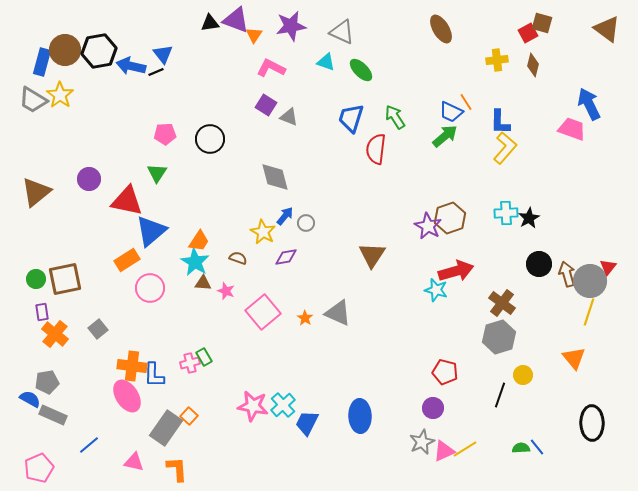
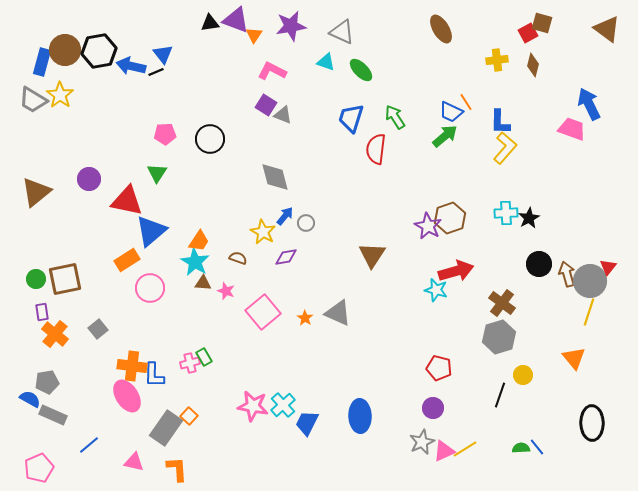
pink L-shape at (271, 68): moved 1 px right, 3 px down
gray triangle at (289, 117): moved 6 px left, 2 px up
red pentagon at (445, 372): moved 6 px left, 4 px up
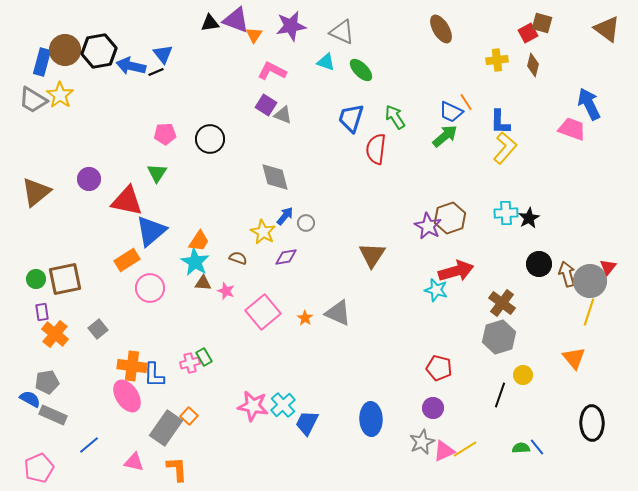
blue ellipse at (360, 416): moved 11 px right, 3 px down
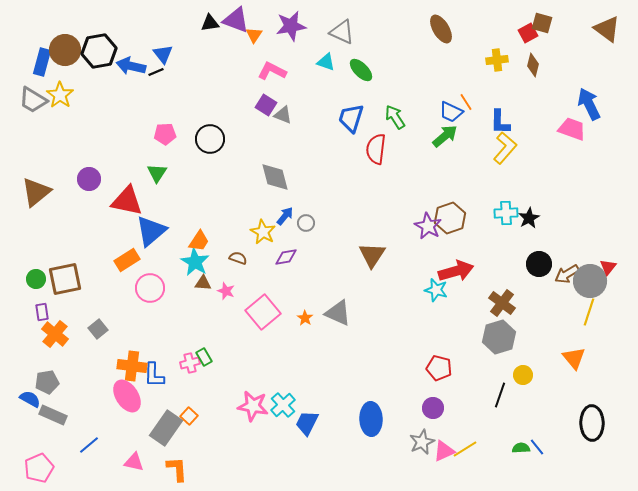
brown arrow at (567, 274): rotated 105 degrees counterclockwise
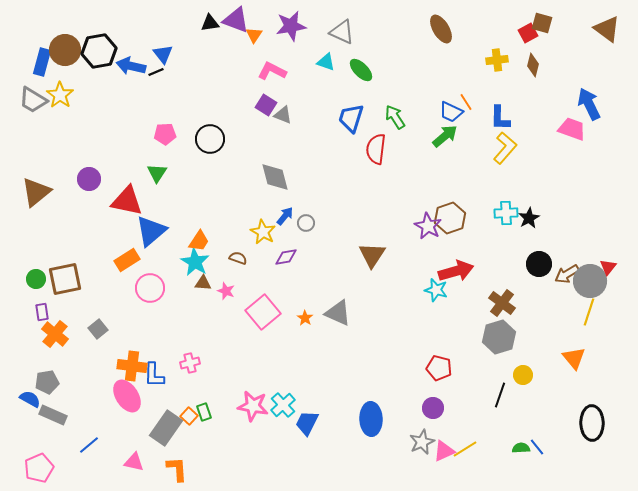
blue L-shape at (500, 122): moved 4 px up
green rectangle at (204, 357): moved 55 px down; rotated 12 degrees clockwise
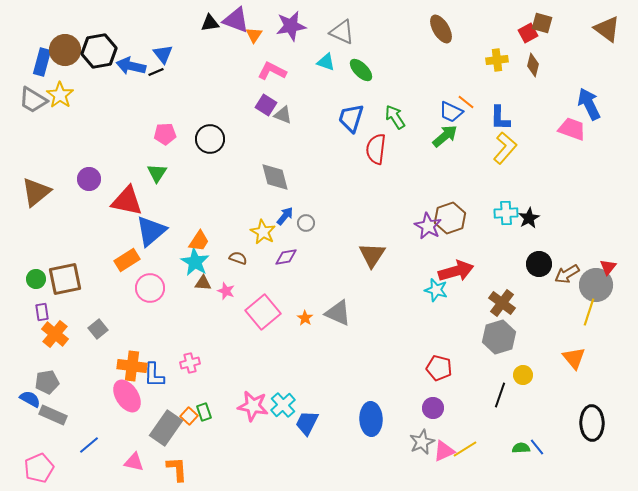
orange line at (466, 102): rotated 18 degrees counterclockwise
gray circle at (590, 281): moved 6 px right, 4 px down
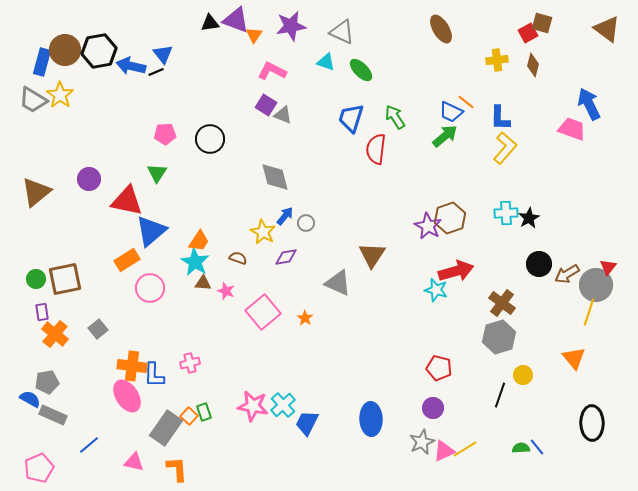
gray triangle at (338, 313): moved 30 px up
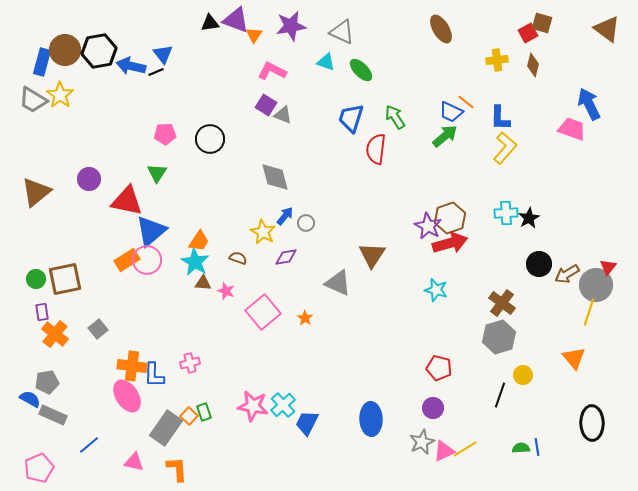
red arrow at (456, 271): moved 6 px left, 28 px up
pink circle at (150, 288): moved 3 px left, 28 px up
blue line at (537, 447): rotated 30 degrees clockwise
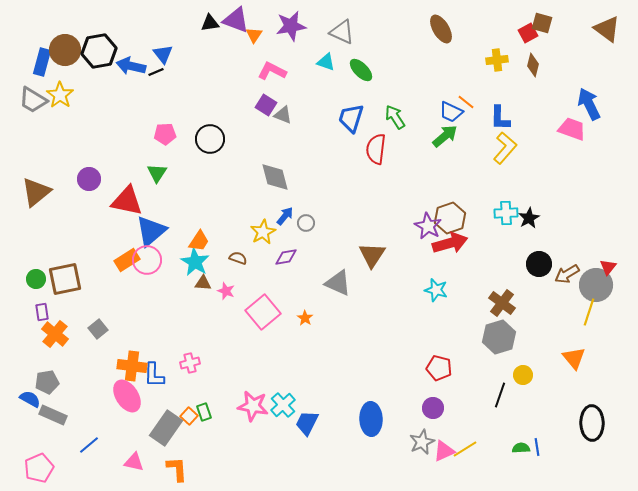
yellow star at (263, 232): rotated 15 degrees clockwise
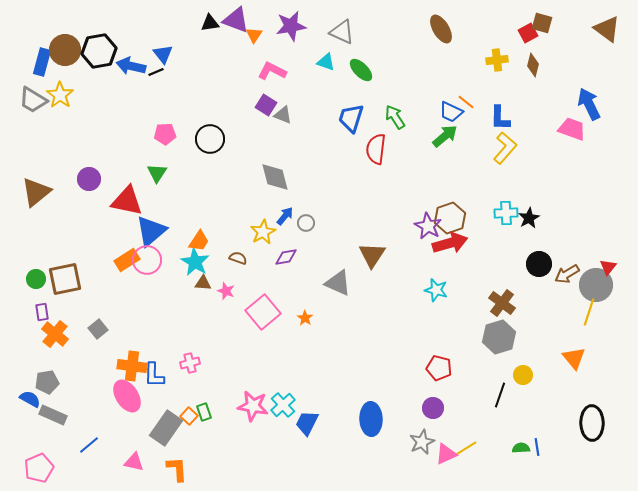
pink triangle at (444, 451): moved 2 px right, 3 px down
